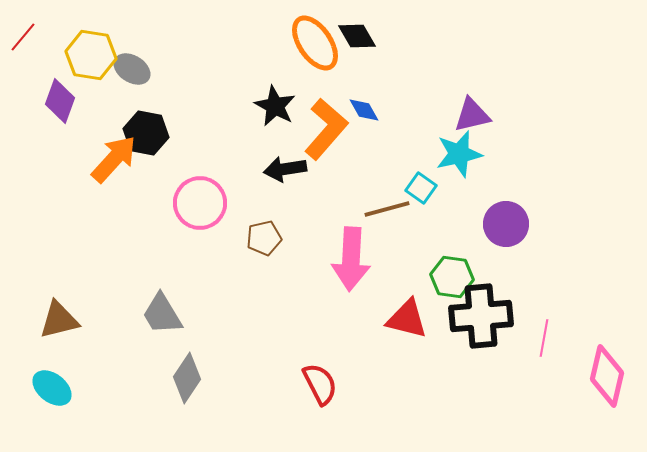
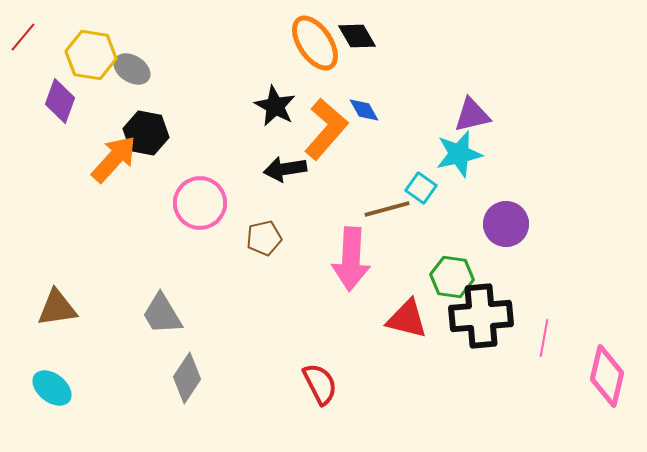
brown triangle: moved 2 px left, 12 px up; rotated 6 degrees clockwise
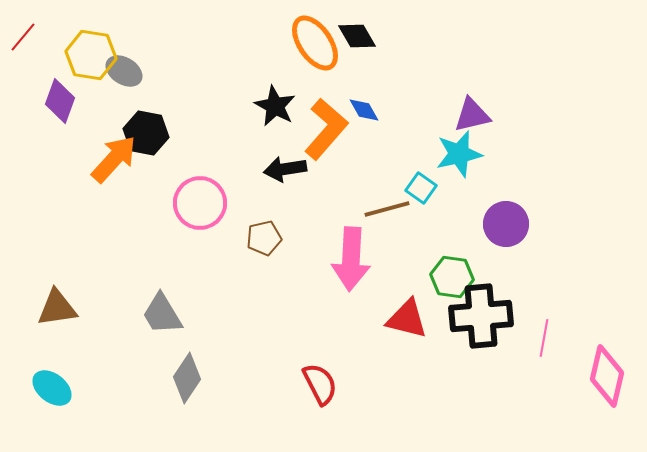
gray ellipse: moved 8 px left, 2 px down
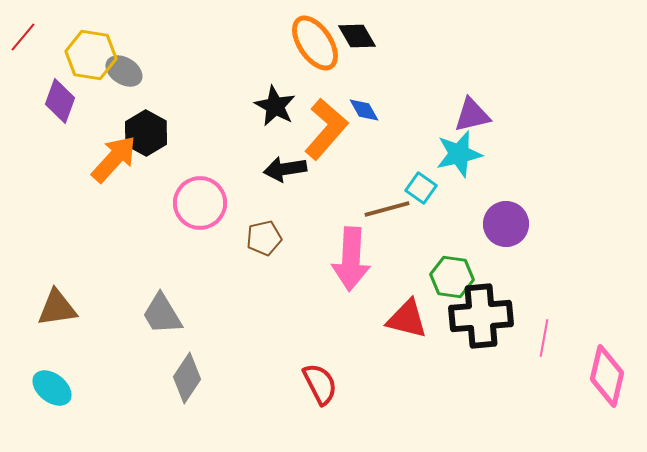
black hexagon: rotated 18 degrees clockwise
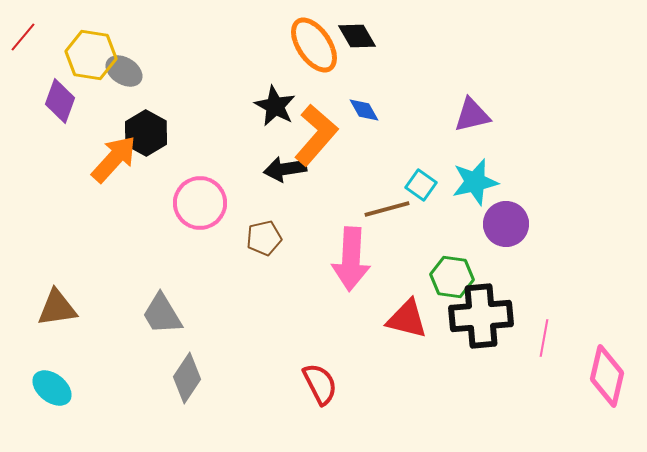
orange ellipse: moved 1 px left, 2 px down
orange L-shape: moved 10 px left, 6 px down
cyan star: moved 16 px right, 28 px down
cyan square: moved 3 px up
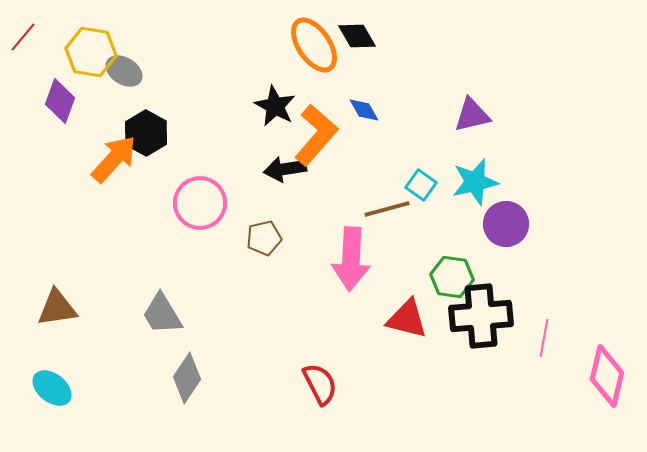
yellow hexagon: moved 3 px up
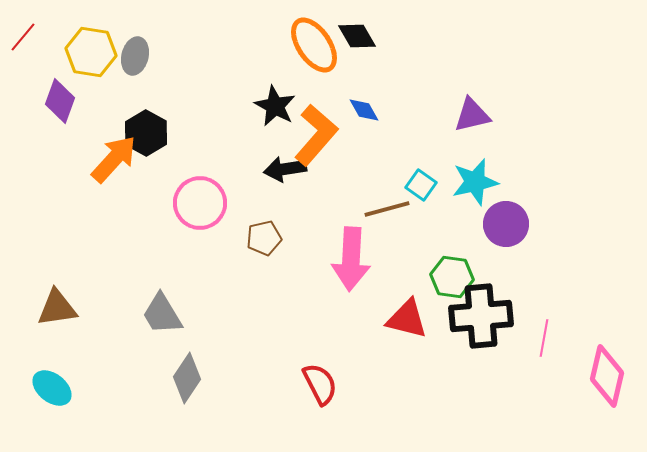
gray ellipse: moved 11 px right, 15 px up; rotated 72 degrees clockwise
